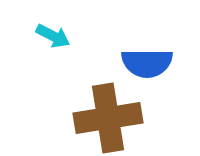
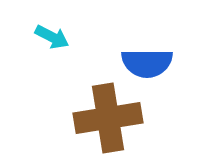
cyan arrow: moved 1 px left, 1 px down
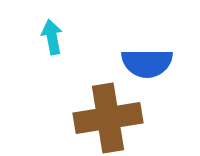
cyan arrow: rotated 128 degrees counterclockwise
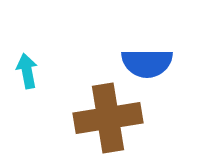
cyan arrow: moved 25 px left, 34 px down
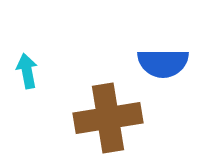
blue semicircle: moved 16 px right
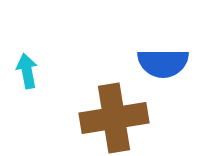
brown cross: moved 6 px right
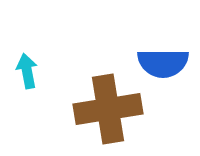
brown cross: moved 6 px left, 9 px up
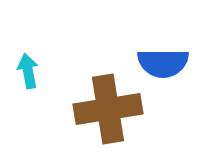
cyan arrow: moved 1 px right
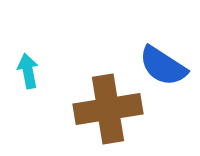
blue semicircle: moved 3 px down; rotated 33 degrees clockwise
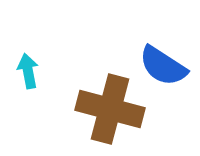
brown cross: moved 2 px right; rotated 24 degrees clockwise
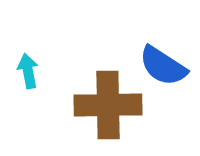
brown cross: moved 2 px left, 4 px up; rotated 16 degrees counterclockwise
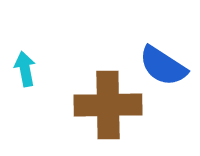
cyan arrow: moved 3 px left, 2 px up
